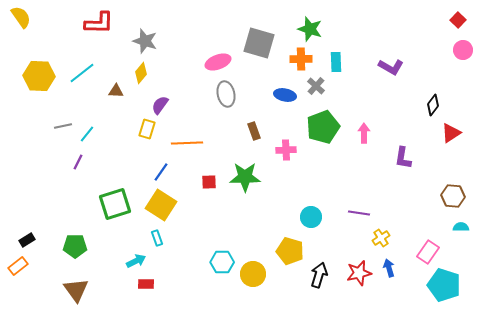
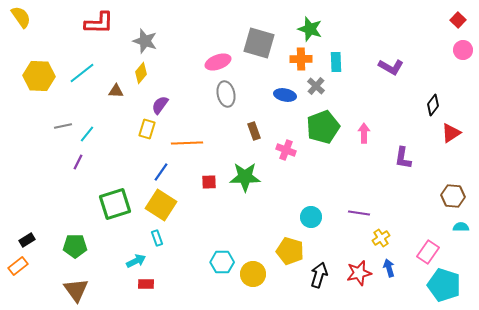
pink cross at (286, 150): rotated 24 degrees clockwise
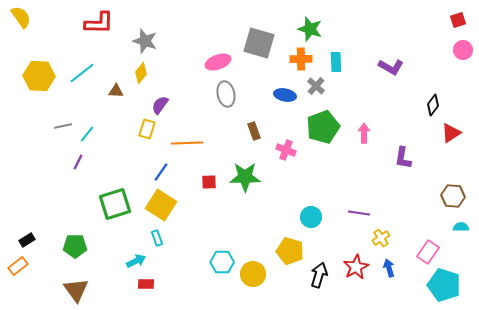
red square at (458, 20): rotated 28 degrees clockwise
red star at (359, 273): moved 3 px left, 6 px up; rotated 15 degrees counterclockwise
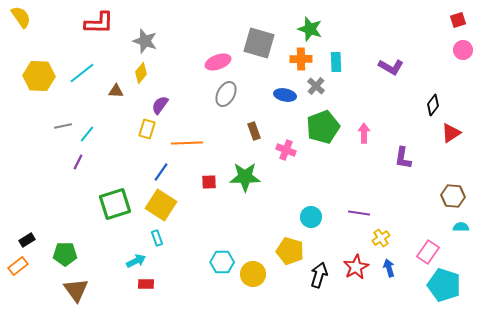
gray ellipse at (226, 94): rotated 40 degrees clockwise
green pentagon at (75, 246): moved 10 px left, 8 px down
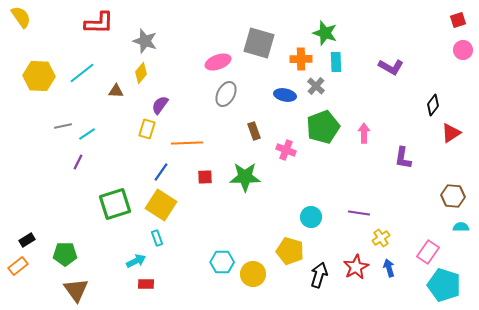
green star at (310, 29): moved 15 px right, 4 px down
cyan line at (87, 134): rotated 18 degrees clockwise
red square at (209, 182): moved 4 px left, 5 px up
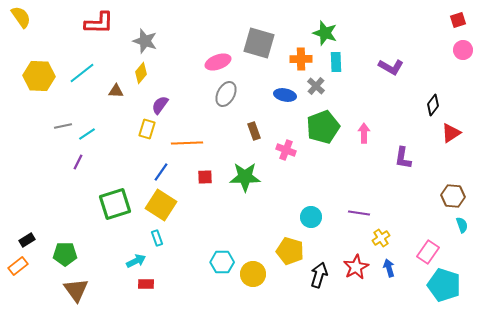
cyan semicircle at (461, 227): moved 1 px right, 2 px up; rotated 70 degrees clockwise
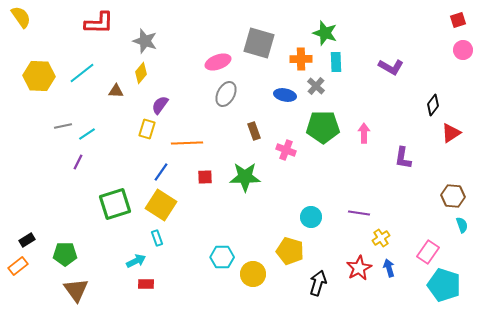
green pentagon at (323, 127): rotated 20 degrees clockwise
cyan hexagon at (222, 262): moved 5 px up
red star at (356, 267): moved 3 px right, 1 px down
black arrow at (319, 275): moved 1 px left, 8 px down
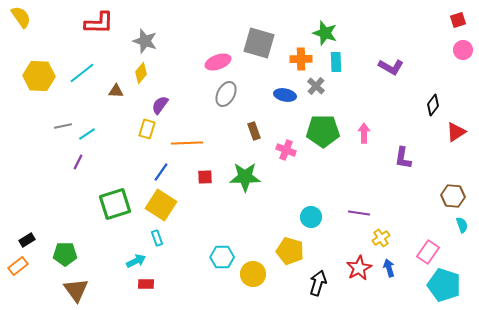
green pentagon at (323, 127): moved 4 px down
red triangle at (451, 133): moved 5 px right, 1 px up
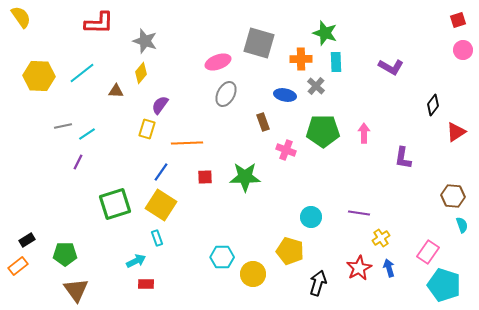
brown rectangle at (254, 131): moved 9 px right, 9 px up
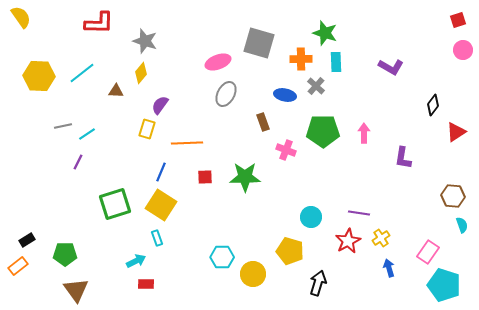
blue line at (161, 172): rotated 12 degrees counterclockwise
red star at (359, 268): moved 11 px left, 27 px up
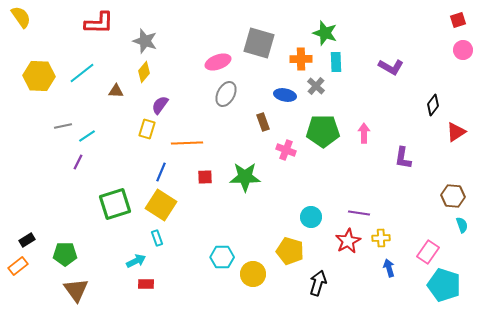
yellow diamond at (141, 73): moved 3 px right, 1 px up
cyan line at (87, 134): moved 2 px down
yellow cross at (381, 238): rotated 30 degrees clockwise
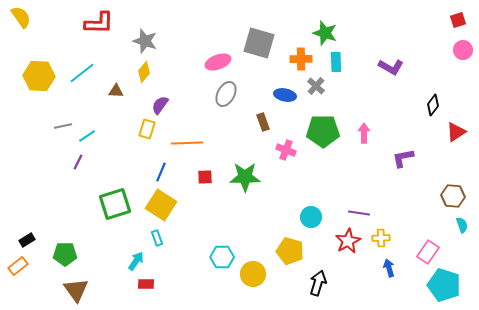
purple L-shape at (403, 158): rotated 70 degrees clockwise
cyan arrow at (136, 261): rotated 30 degrees counterclockwise
